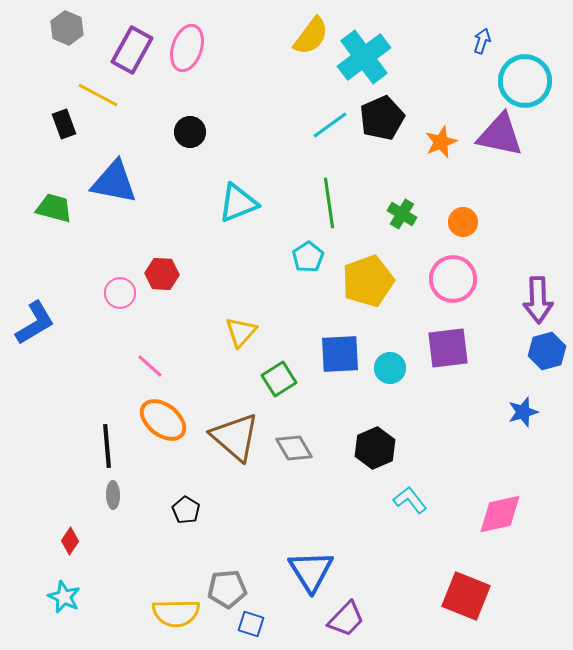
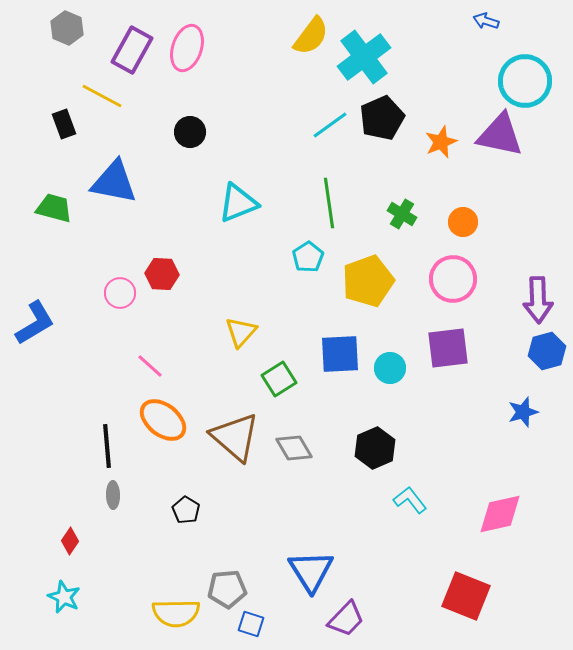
blue arrow at (482, 41): moved 4 px right, 20 px up; rotated 90 degrees counterclockwise
yellow line at (98, 95): moved 4 px right, 1 px down
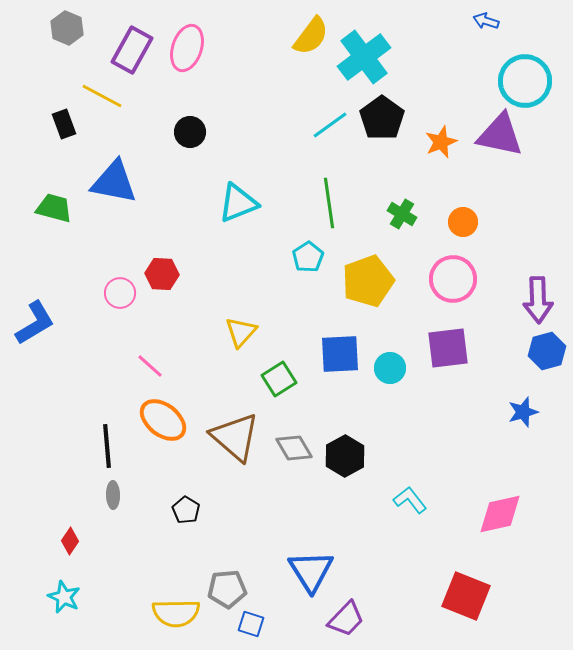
black pentagon at (382, 118): rotated 12 degrees counterclockwise
black hexagon at (375, 448): moved 30 px left, 8 px down; rotated 6 degrees counterclockwise
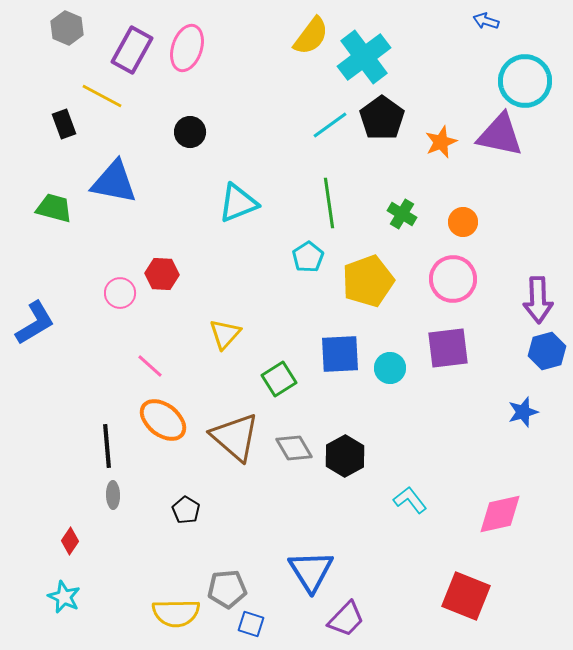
yellow triangle at (241, 332): moved 16 px left, 2 px down
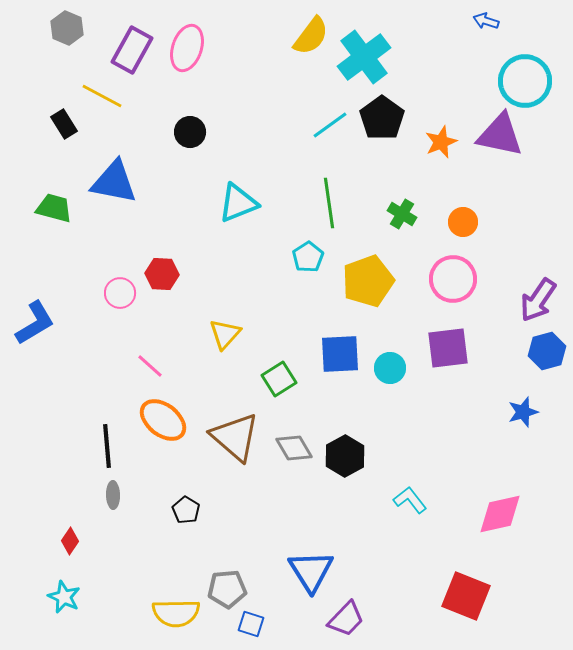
black rectangle at (64, 124): rotated 12 degrees counterclockwise
purple arrow at (538, 300): rotated 36 degrees clockwise
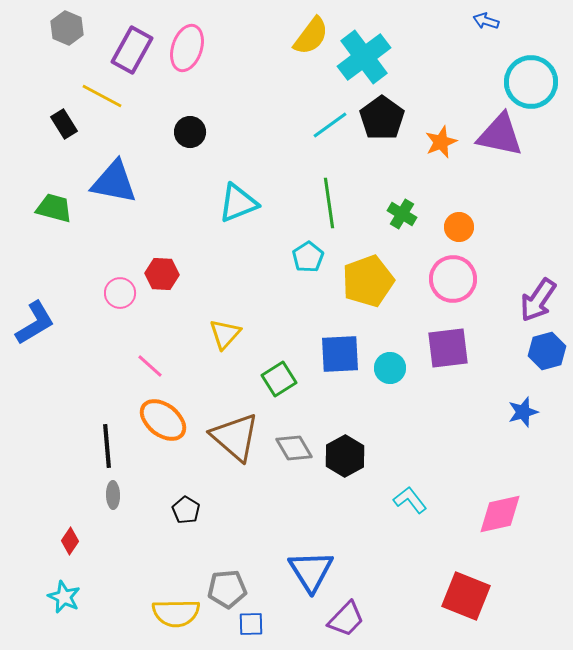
cyan circle at (525, 81): moved 6 px right, 1 px down
orange circle at (463, 222): moved 4 px left, 5 px down
blue square at (251, 624): rotated 20 degrees counterclockwise
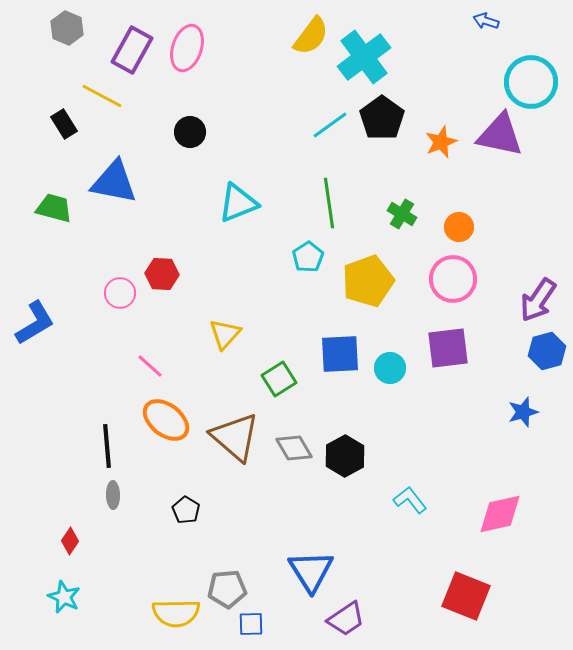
orange ellipse at (163, 420): moved 3 px right
purple trapezoid at (346, 619): rotated 12 degrees clockwise
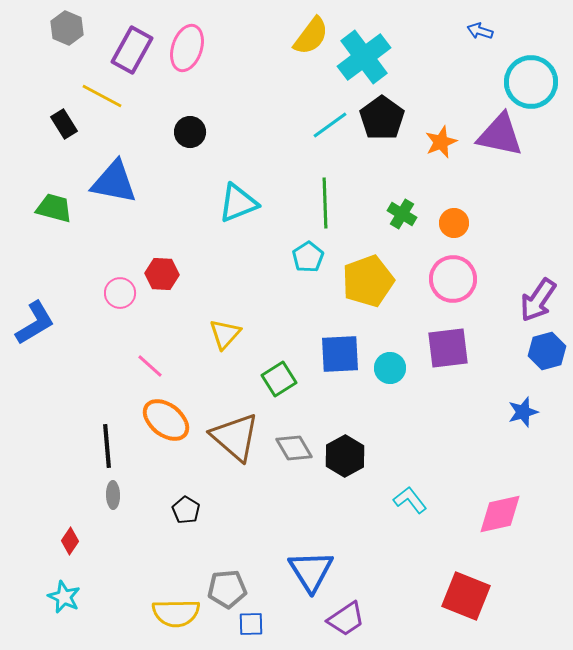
blue arrow at (486, 21): moved 6 px left, 10 px down
green line at (329, 203): moved 4 px left; rotated 6 degrees clockwise
orange circle at (459, 227): moved 5 px left, 4 px up
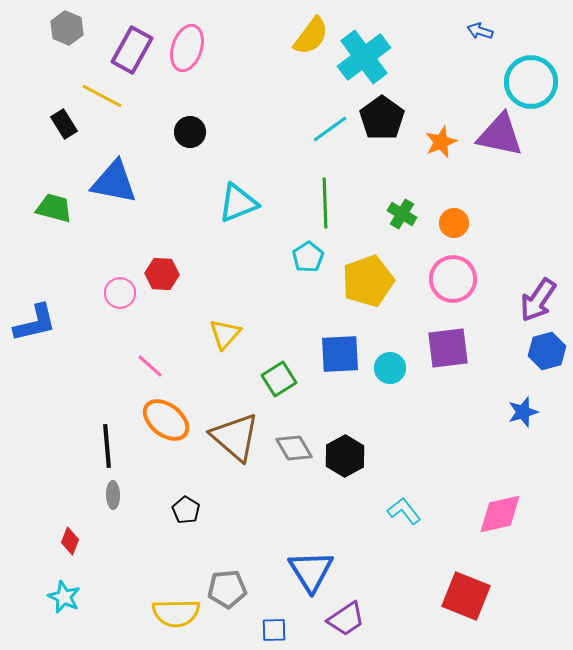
cyan line at (330, 125): moved 4 px down
blue L-shape at (35, 323): rotated 18 degrees clockwise
cyan L-shape at (410, 500): moved 6 px left, 11 px down
red diamond at (70, 541): rotated 12 degrees counterclockwise
blue square at (251, 624): moved 23 px right, 6 px down
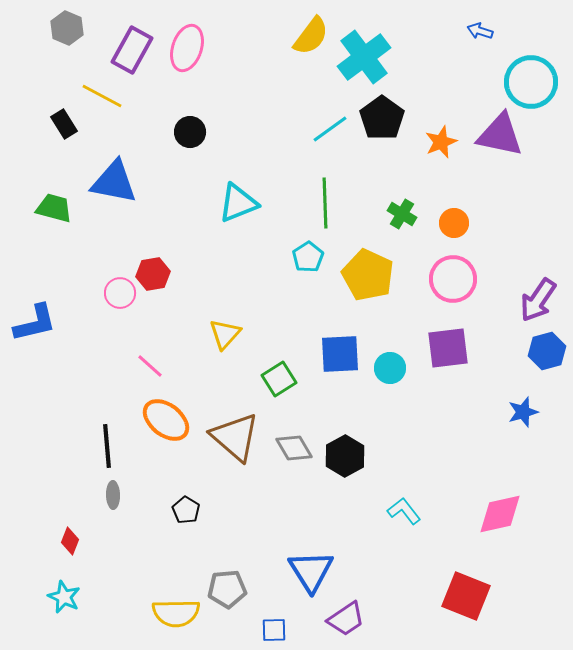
red hexagon at (162, 274): moved 9 px left; rotated 12 degrees counterclockwise
yellow pentagon at (368, 281): moved 6 px up; rotated 27 degrees counterclockwise
